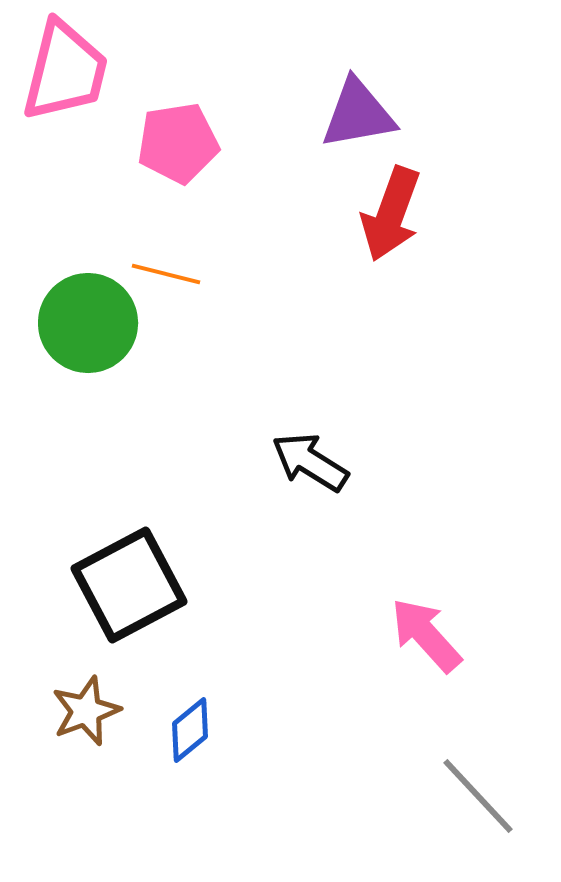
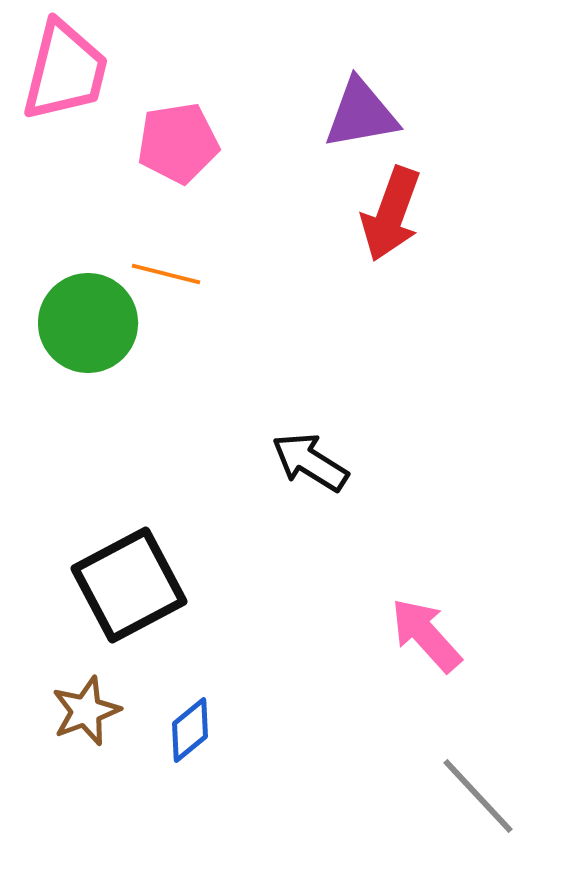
purple triangle: moved 3 px right
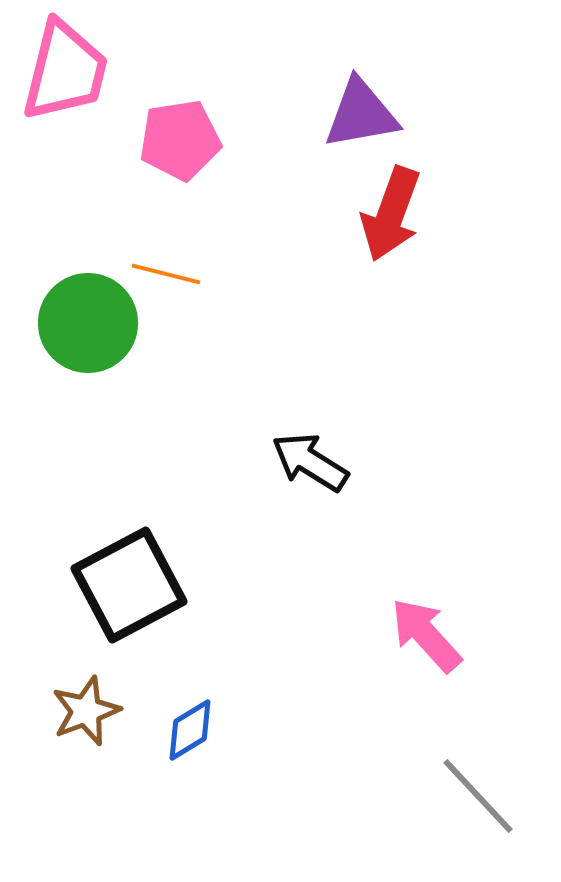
pink pentagon: moved 2 px right, 3 px up
blue diamond: rotated 8 degrees clockwise
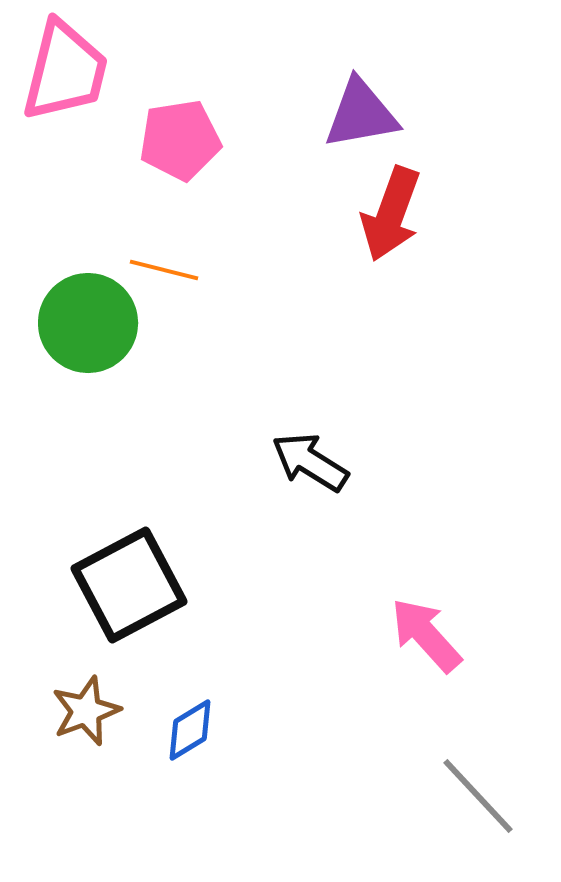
orange line: moved 2 px left, 4 px up
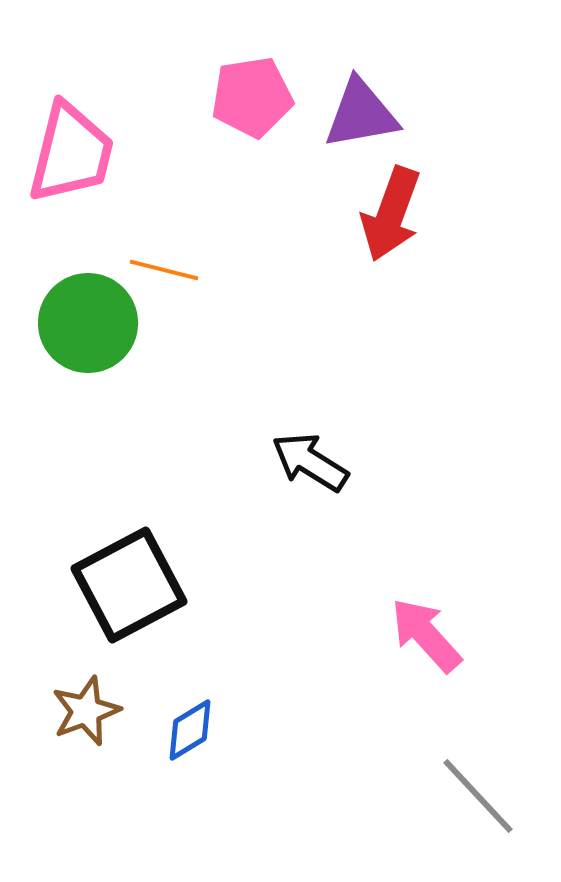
pink trapezoid: moved 6 px right, 82 px down
pink pentagon: moved 72 px right, 43 px up
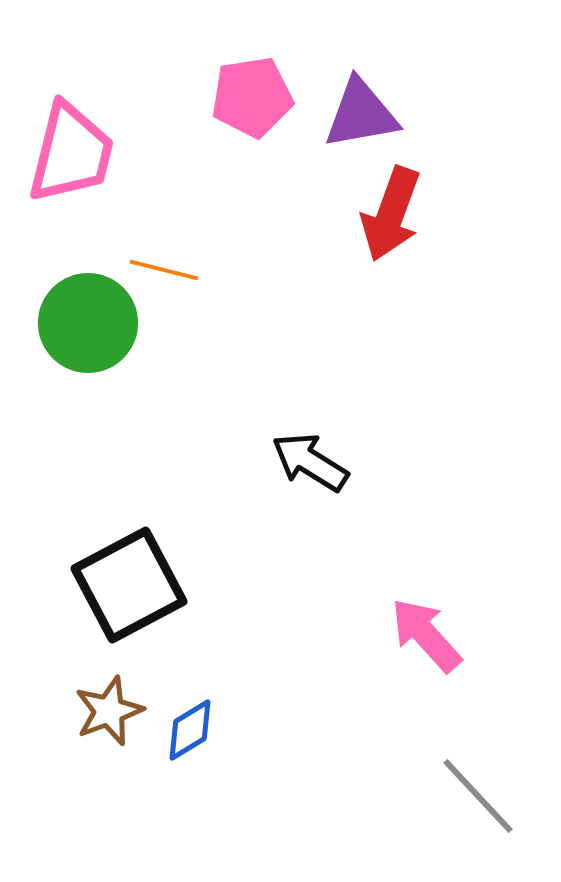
brown star: moved 23 px right
